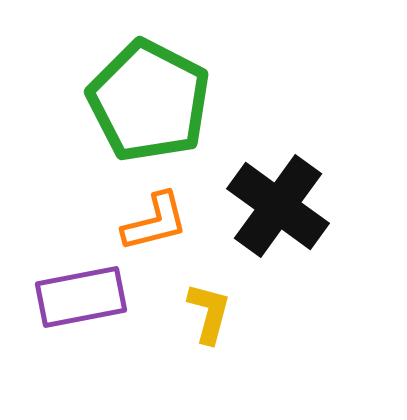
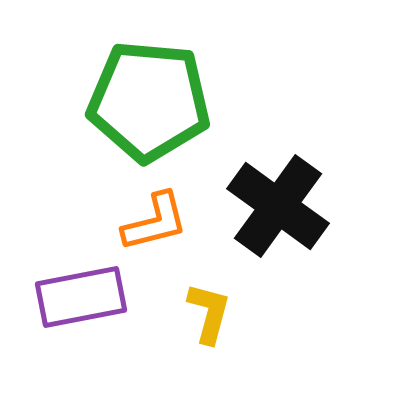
green pentagon: rotated 22 degrees counterclockwise
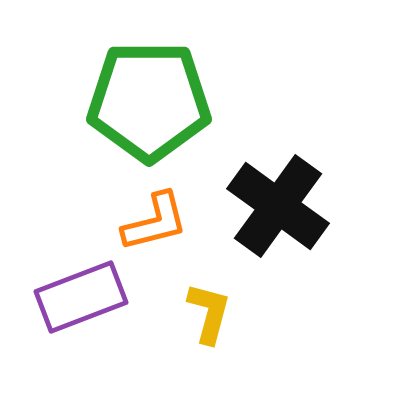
green pentagon: rotated 5 degrees counterclockwise
purple rectangle: rotated 10 degrees counterclockwise
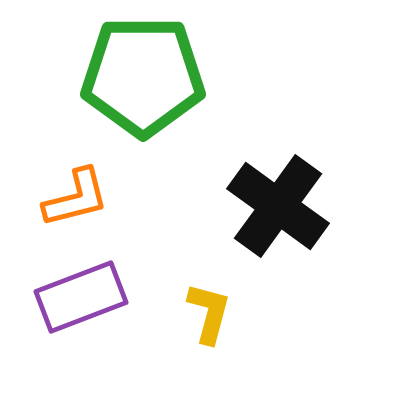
green pentagon: moved 6 px left, 25 px up
orange L-shape: moved 79 px left, 24 px up
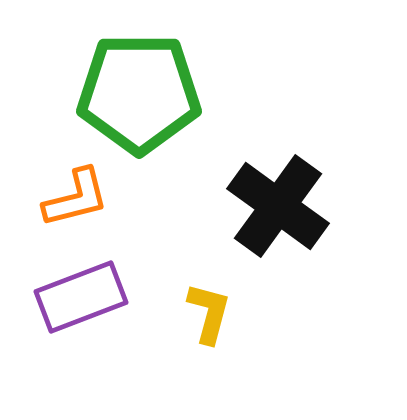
green pentagon: moved 4 px left, 17 px down
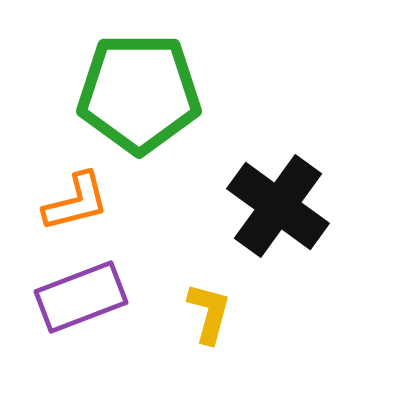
orange L-shape: moved 4 px down
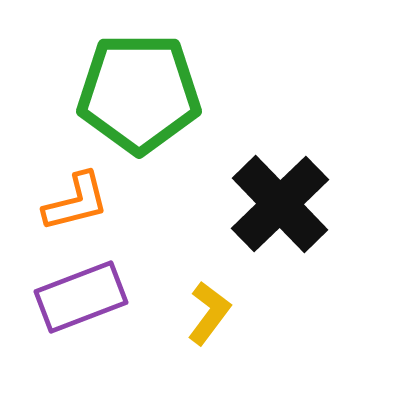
black cross: moved 2 px right, 2 px up; rotated 10 degrees clockwise
yellow L-shape: rotated 22 degrees clockwise
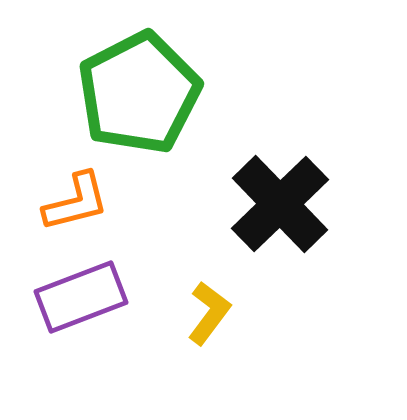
green pentagon: rotated 27 degrees counterclockwise
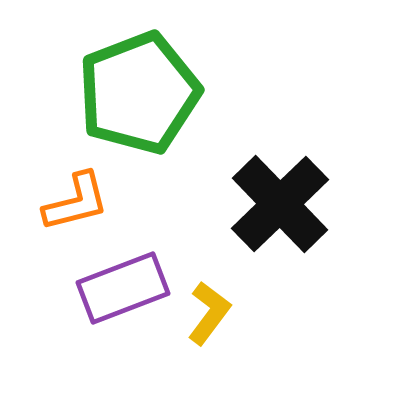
green pentagon: rotated 6 degrees clockwise
purple rectangle: moved 42 px right, 9 px up
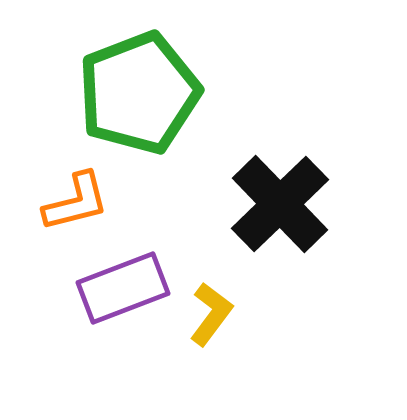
yellow L-shape: moved 2 px right, 1 px down
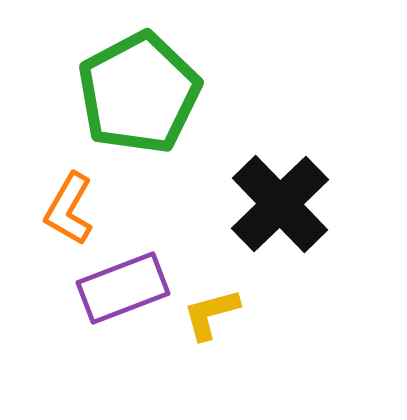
green pentagon: rotated 7 degrees counterclockwise
orange L-shape: moved 7 px left, 7 px down; rotated 134 degrees clockwise
yellow L-shape: rotated 142 degrees counterclockwise
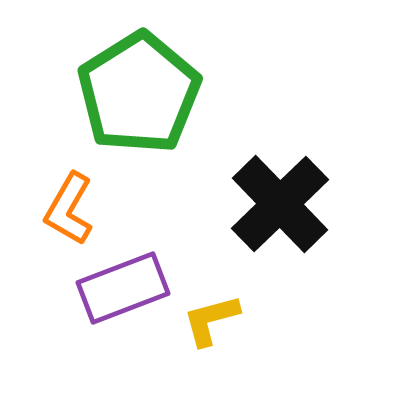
green pentagon: rotated 4 degrees counterclockwise
yellow L-shape: moved 6 px down
